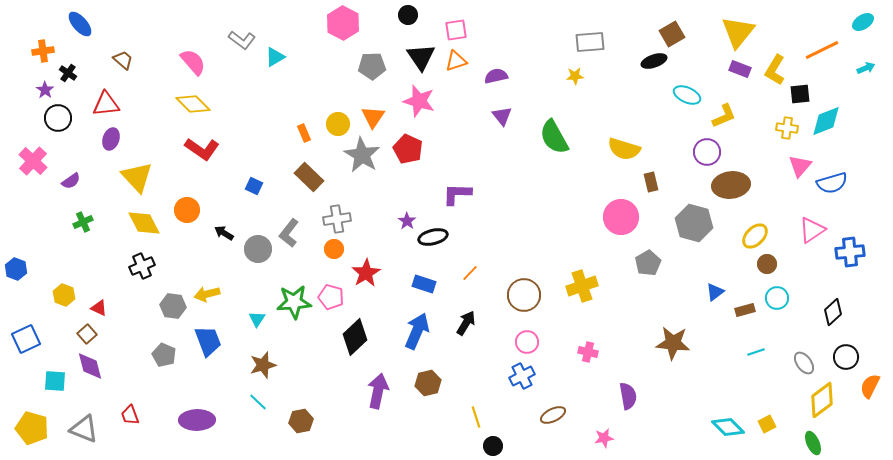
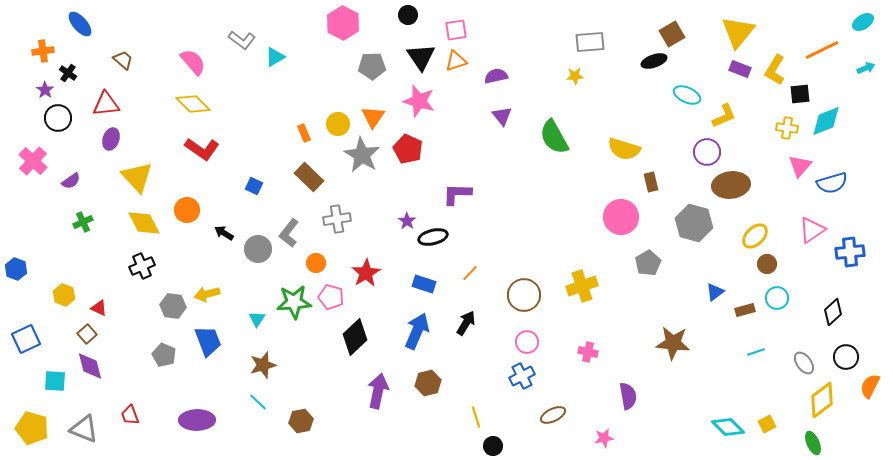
orange circle at (334, 249): moved 18 px left, 14 px down
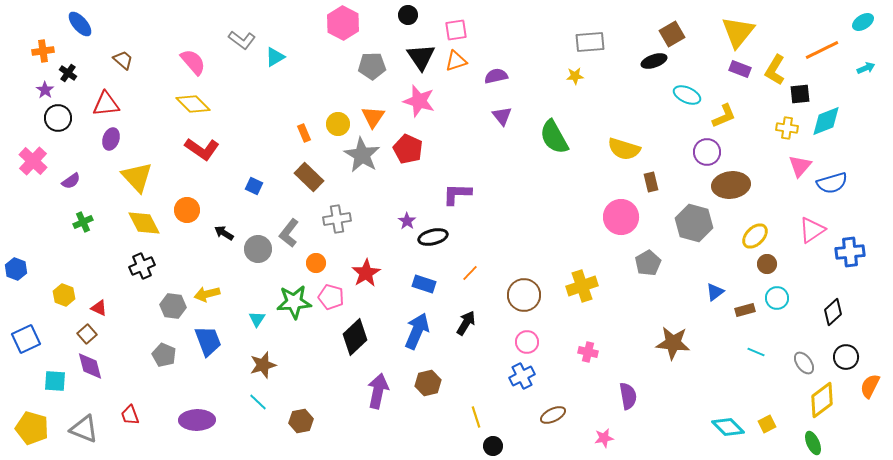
cyan line at (756, 352): rotated 42 degrees clockwise
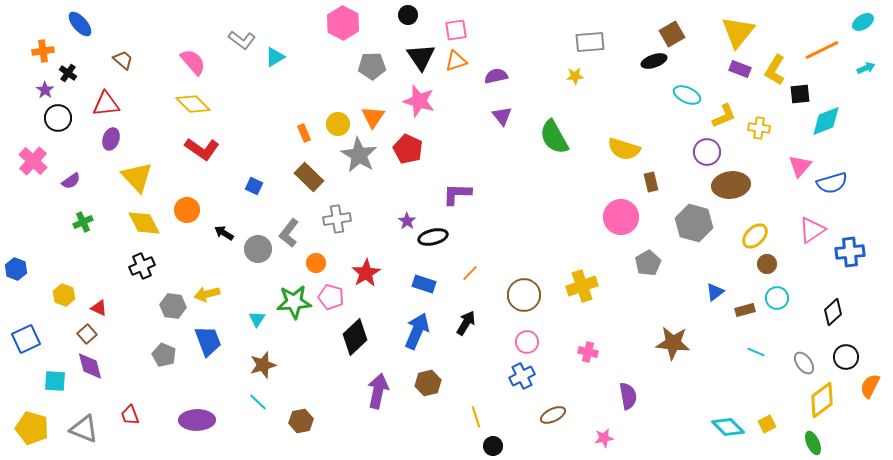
yellow cross at (787, 128): moved 28 px left
gray star at (362, 155): moved 3 px left
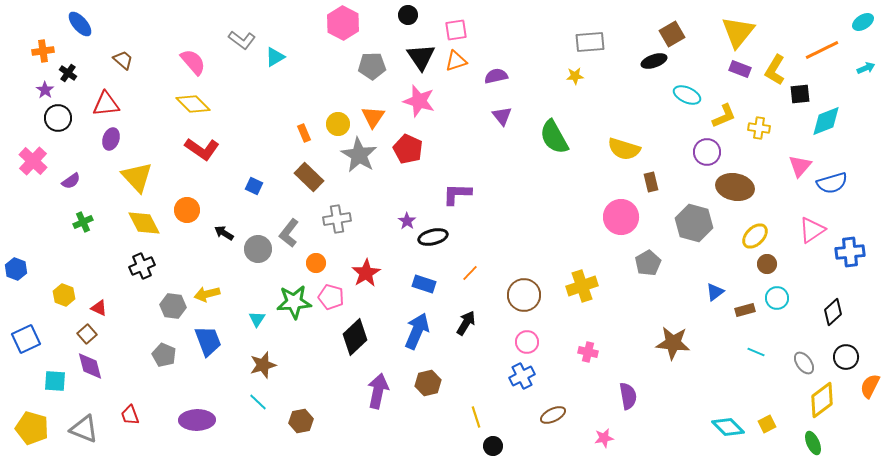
brown ellipse at (731, 185): moved 4 px right, 2 px down; rotated 18 degrees clockwise
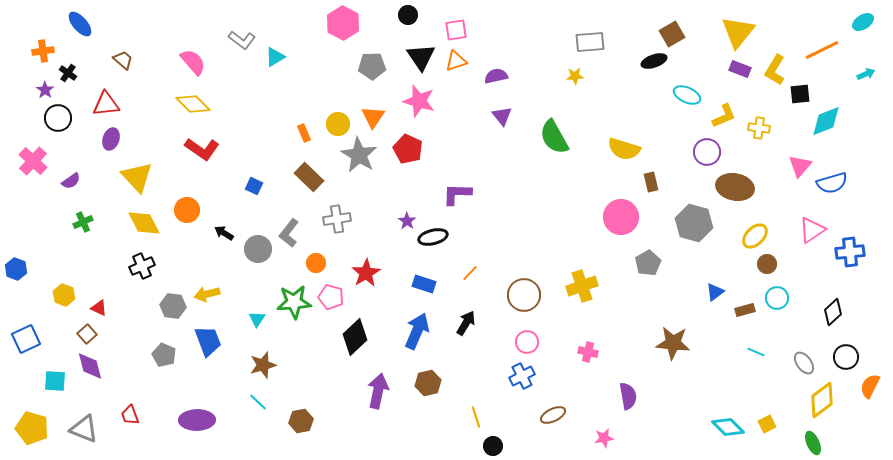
cyan arrow at (866, 68): moved 6 px down
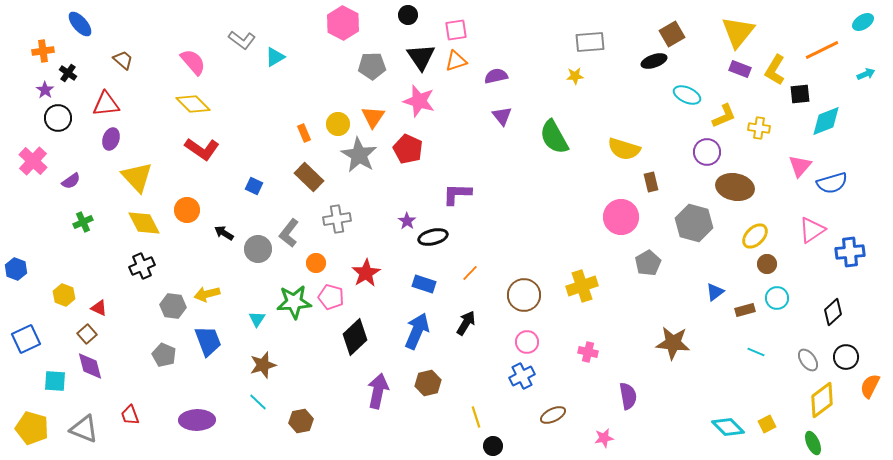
gray ellipse at (804, 363): moved 4 px right, 3 px up
